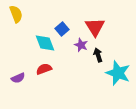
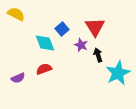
yellow semicircle: rotated 42 degrees counterclockwise
cyan star: rotated 25 degrees clockwise
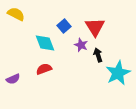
blue square: moved 2 px right, 3 px up
purple semicircle: moved 5 px left, 1 px down
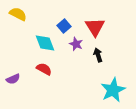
yellow semicircle: moved 2 px right
purple star: moved 5 px left, 1 px up
red semicircle: rotated 49 degrees clockwise
cyan star: moved 5 px left, 17 px down
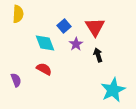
yellow semicircle: rotated 66 degrees clockwise
purple star: rotated 16 degrees clockwise
purple semicircle: moved 3 px right, 1 px down; rotated 88 degrees counterclockwise
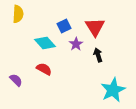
blue square: rotated 16 degrees clockwise
cyan diamond: rotated 20 degrees counterclockwise
purple semicircle: rotated 24 degrees counterclockwise
